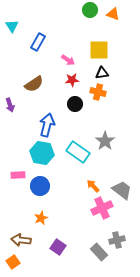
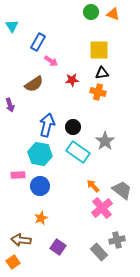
green circle: moved 1 px right, 2 px down
pink arrow: moved 17 px left, 1 px down
black circle: moved 2 px left, 23 px down
cyan hexagon: moved 2 px left, 1 px down
pink cross: rotated 15 degrees counterclockwise
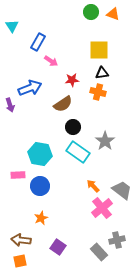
brown semicircle: moved 29 px right, 20 px down
blue arrow: moved 17 px left, 37 px up; rotated 55 degrees clockwise
orange square: moved 7 px right, 1 px up; rotated 24 degrees clockwise
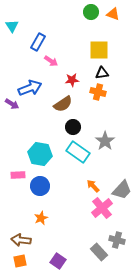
purple arrow: moved 2 px right, 1 px up; rotated 40 degrees counterclockwise
gray trapezoid: rotated 95 degrees clockwise
gray cross: rotated 28 degrees clockwise
purple square: moved 14 px down
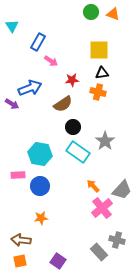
orange star: rotated 16 degrees clockwise
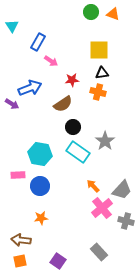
gray cross: moved 9 px right, 19 px up
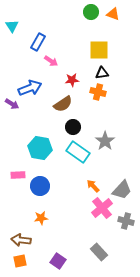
cyan hexagon: moved 6 px up
